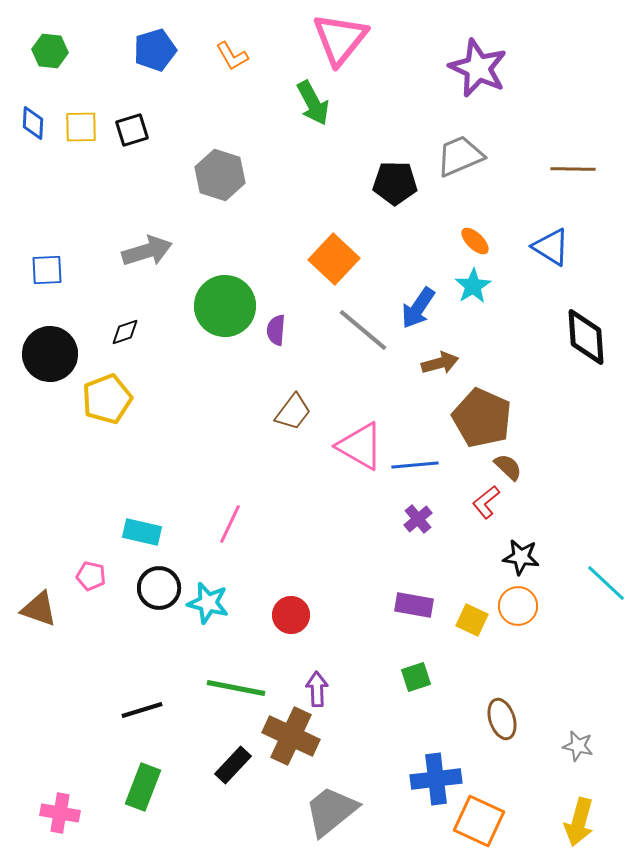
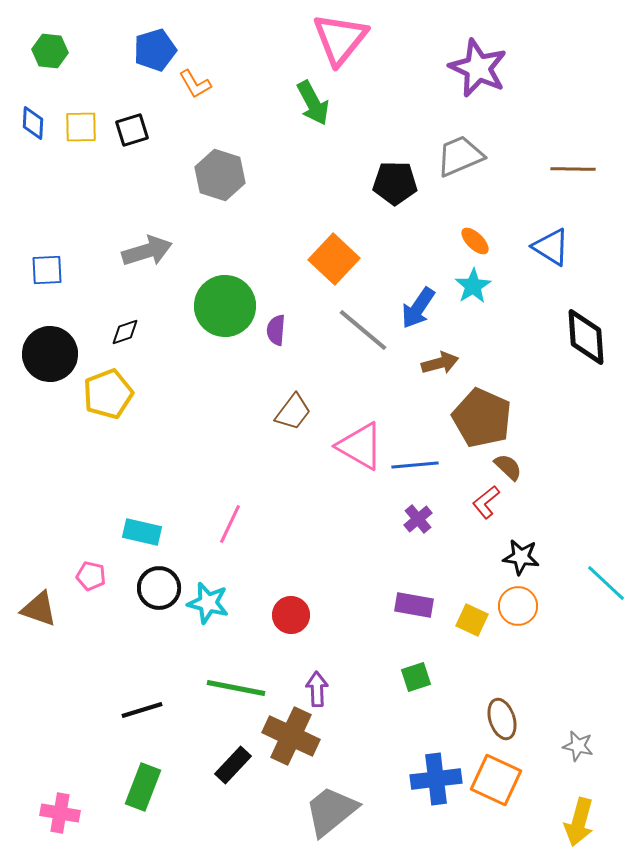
orange L-shape at (232, 56): moved 37 px left, 28 px down
yellow pentagon at (107, 399): moved 1 px right, 5 px up
orange square at (479, 821): moved 17 px right, 41 px up
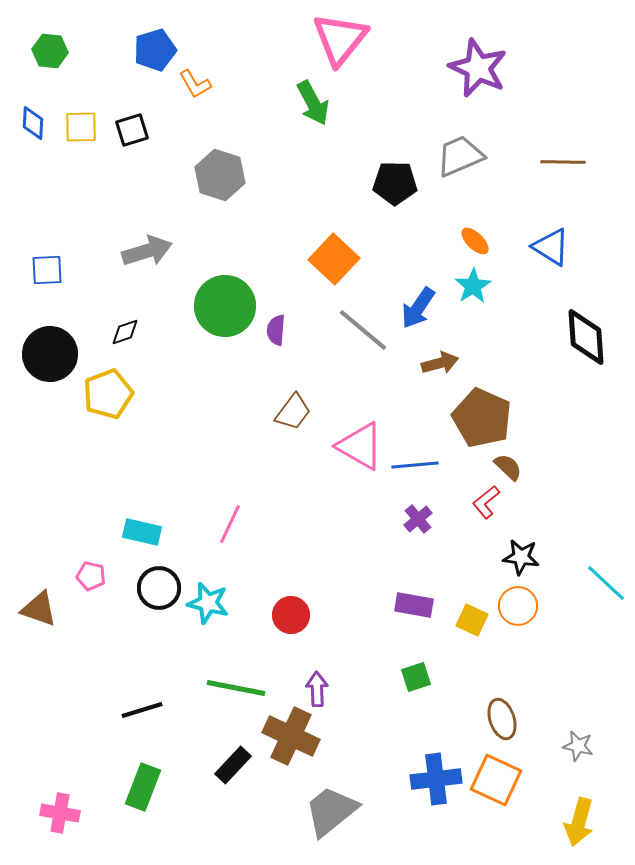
brown line at (573, 169): moved 10 px left, 7 px up
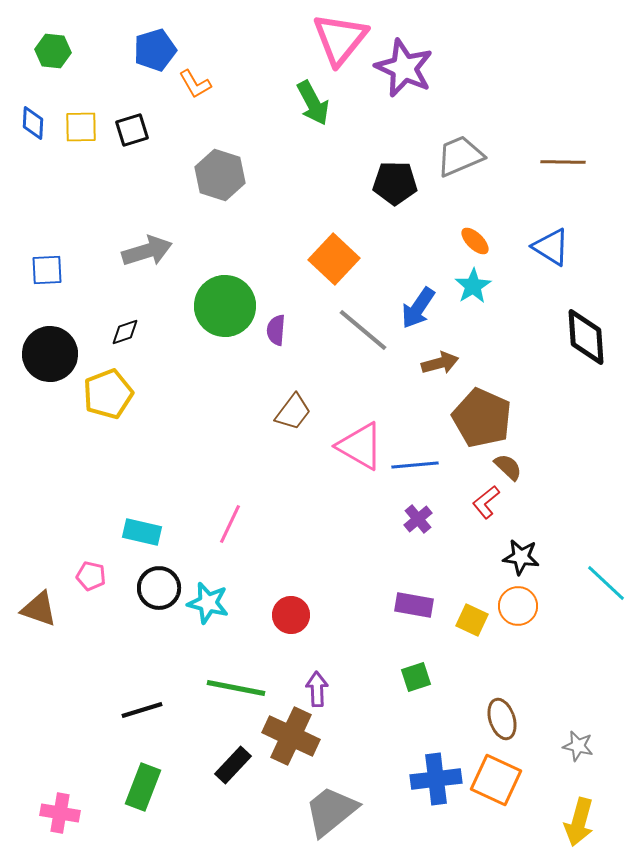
green hexagon at (50, 51): moved 3 px right
purple star at (478, 68): moved 74 px left
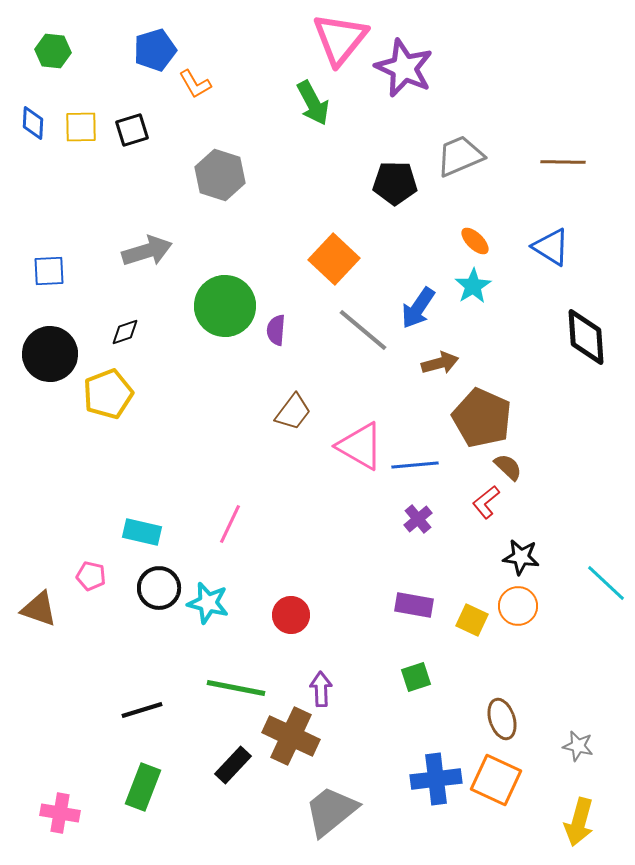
blue square at (47, 270): moved 2 px right, 1 px down
purple arrow at (317, 689): moved 4 px right
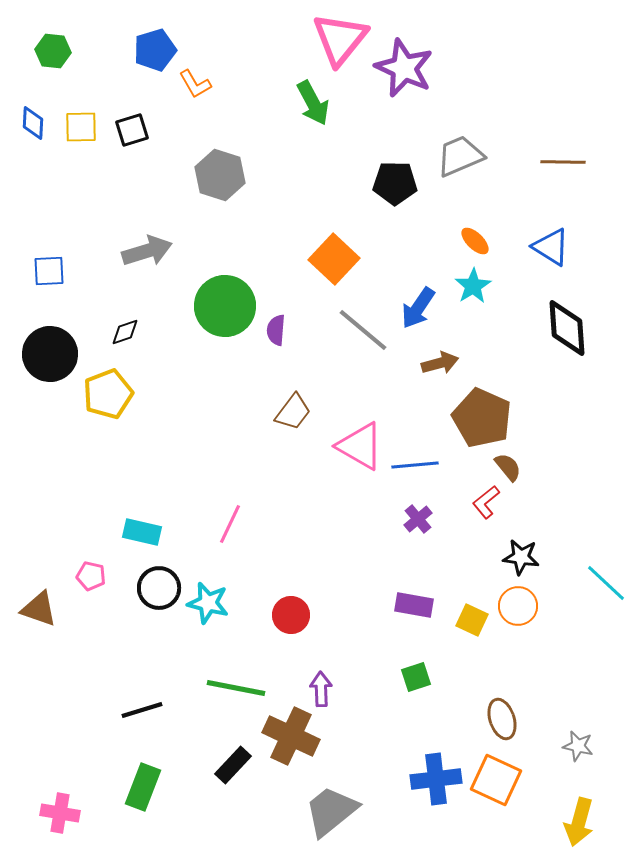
black diamond at (586, 337): moved 19 px left, 9 px up
brown semicircle at (508, 467): rotated 8 degrees clockwise
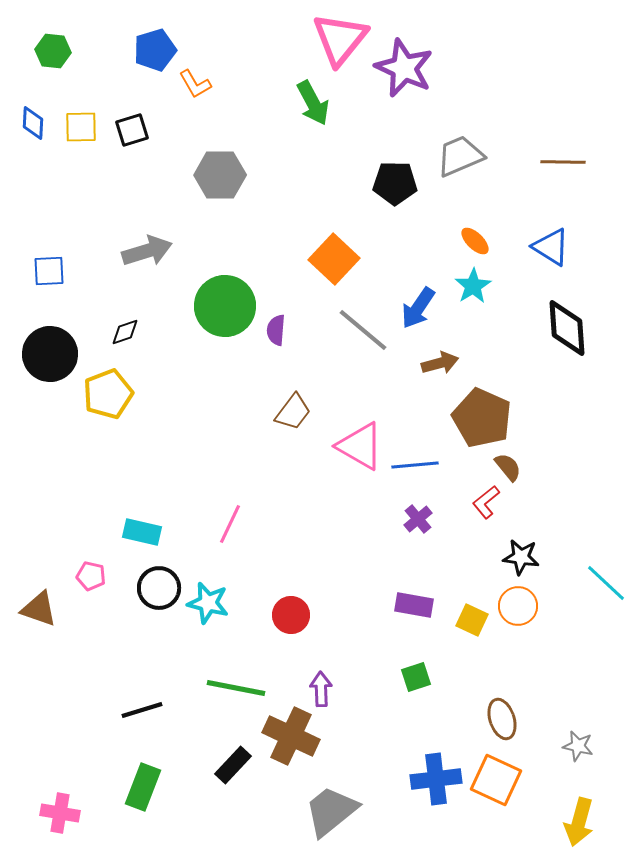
gray hexagon at (220, 175): rotated 18 degrees counterclockwise
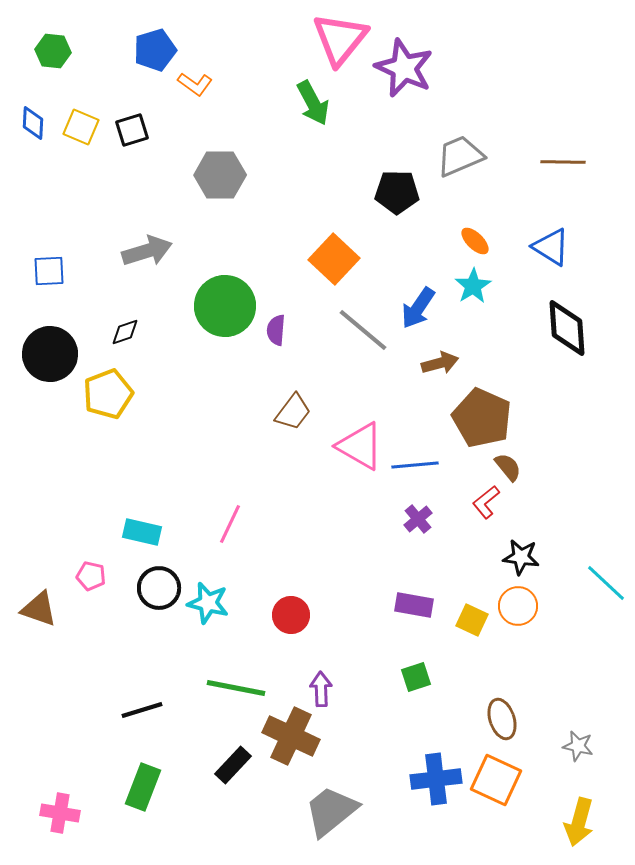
orange L-shape at (195, 84): rotated 24 degrees counterclockwise
yellow square at (81, 127): rotated 24 degrees clockwise
black pentagon at (395, 183): moved 2 px right, 9 px down
